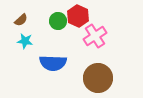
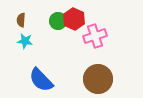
red hexagon: moved 4 px left, 3 px down
brown semicircle: rotated 136 degrees clockwise
pink cross: rotated 15 degrees clockwise
blue semicircle: moved 12 px left, 17 px down; rotated 44 degrees clockwise
brown circle: moved 1 px down
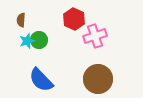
green circle: moved 19 px left, 19 px down
cyan star: moved 2 px right; rotated 28 degrees counterclockwise
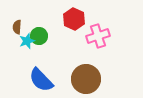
brown semicircle: moved 4 px left, 7 px down
pink cross: moved 3 px right
green circle: moved 4 px up
brown circle: moved 12 px left
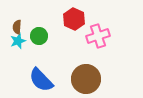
cyan star: moved 9 px left
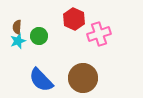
pink cross: moved 1 px right, 2 px up
brown circle: moved 3 px left, 1 px up
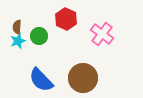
red hexagon: moved 8 px left
pink cross: moved 3 px right; rotated 35 degrees counterclockwise
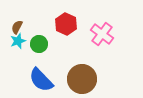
red hexagon: moved 5 px down
brown semicircle: rotated 24 degrees clockwise
green circle: moved 8 px down
brown circle: moved 1 px left, 1 px down
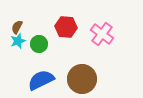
red hexagon: moved 3 px down; rotated 20 degrees counterclockwise
blue semicircle: rotated 108 degrees clockwise
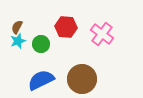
green circle: moved 2 px right
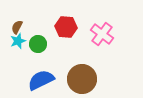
green circle: moved 3 px left
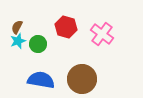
red hexagon: rotated 10 degrees clockwise
blue semicircle: rotated 36 degrees clockwise
